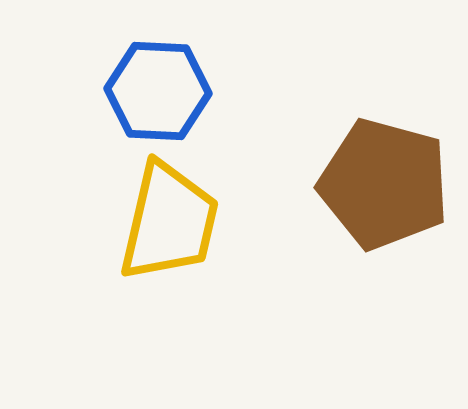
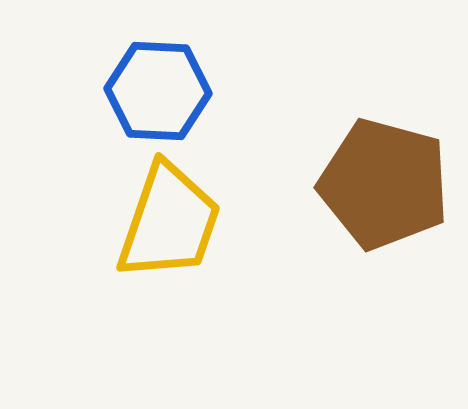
yellow trapezoid: rotated 6 degrees clockwise
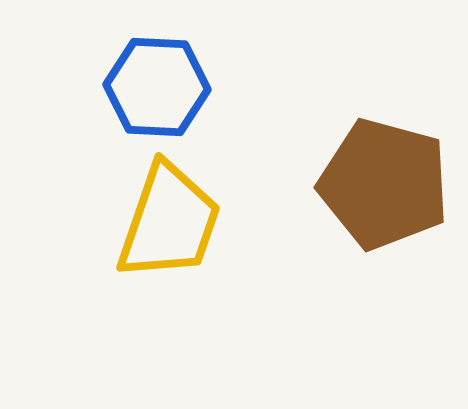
blue hexagon: moved 1 px left, 4 px up
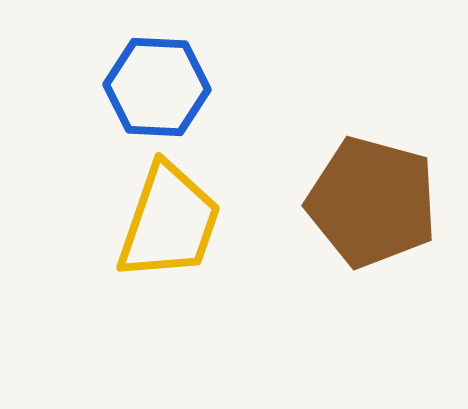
brown pentagon: moved 12 px left, 18 px down
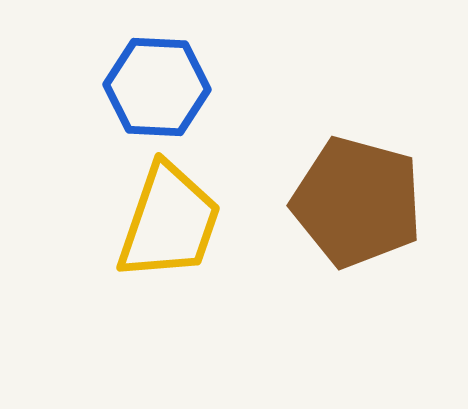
brown pentagon: moved 15 px left
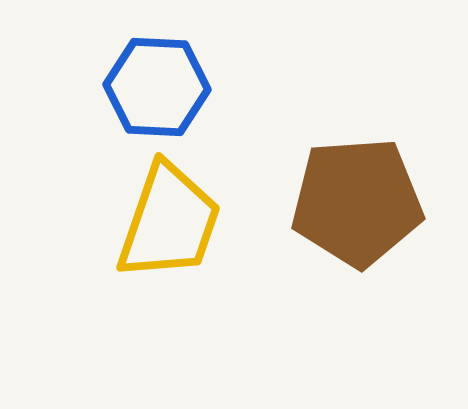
brown pentagon: rotated 19 degrees counterclockwise
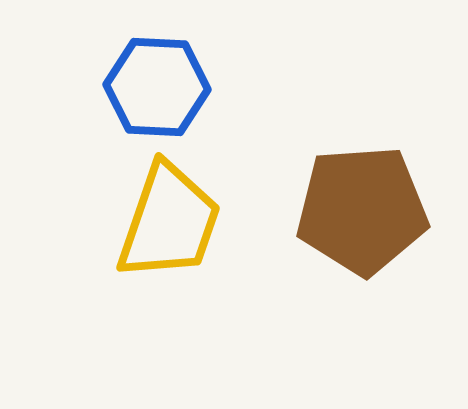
brown pentagon: moved 5 px right, 8 px down
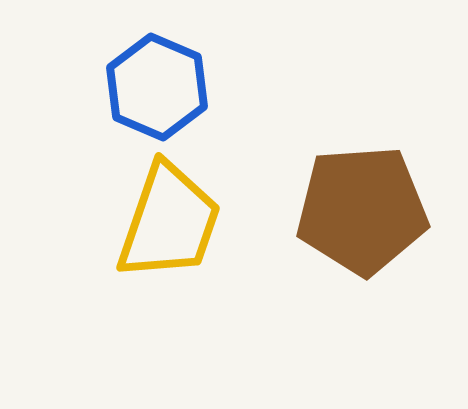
blue hexagon: rotated 20 degrees clockwise
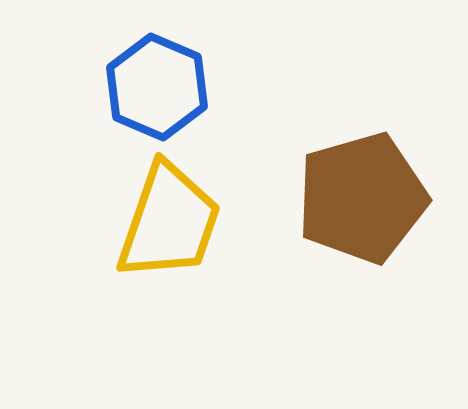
brown pentagon: moved 12 px up; rotated 12 degrees counterclockwise
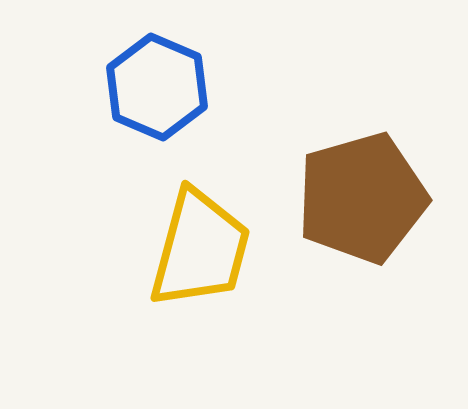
yellow trapezoid: moved 31 px right, 27 px down; rotated 4 degrees counterclockwise
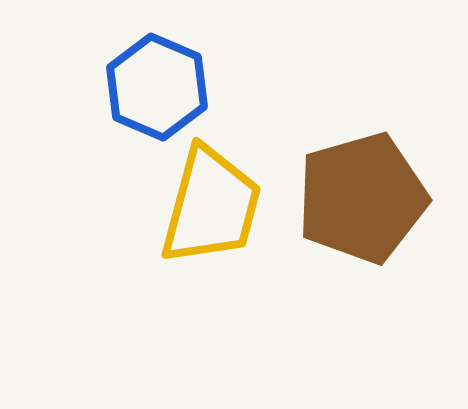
yellow trapezoid: moved 11 px right, 43 px up
